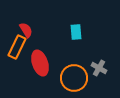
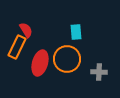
red ellipse: rotated 35 degrees clockwise
gray cross: moved 4 px down; rotated 28 degrees counterclockwise
orange circle: moved 7 px left, 19 px up
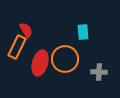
cyan rectangle: moved 7 px right
orange circle: moved 2 px left
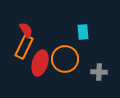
orange rectangle: moved 7 px right
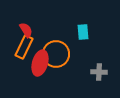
orange circle: moved 9 px left, 5 px up
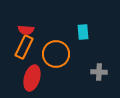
red semicircle: rotated 126 degrees clockwise
red ellipse: moved 8 px left, 15 px down
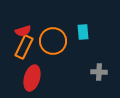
red semicircle: moved 3 px left, 1 px down; rotated 21 degrees counterclockwise
orange circle: moved 3 px left, 13 px up
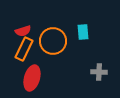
orange rectangle: moved 2 px down
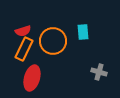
gray cross: rotated 14 degrees clockwise
